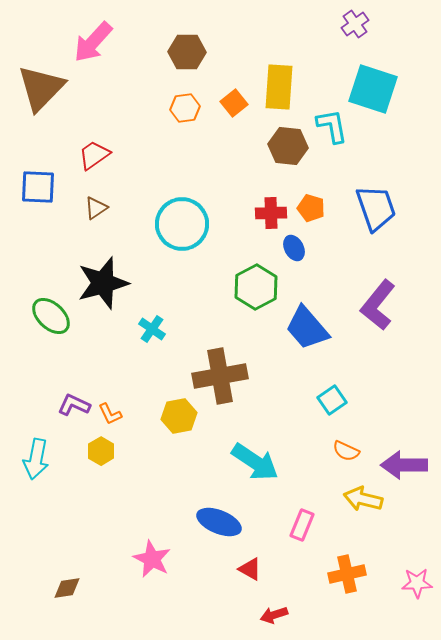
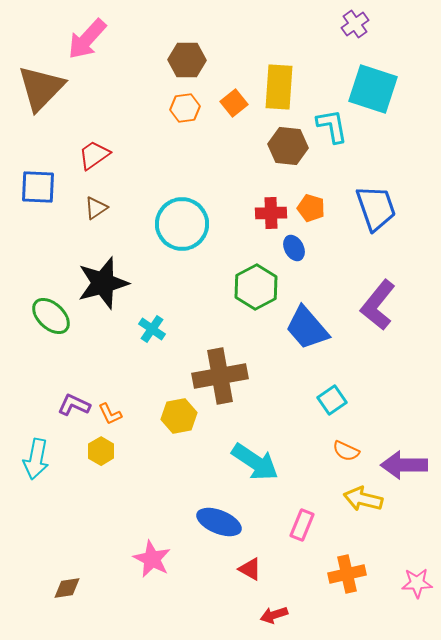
pink arrow at (93, 42): moved 6 px left, 3 px up
brown hexagon at (187, 52): moved 8 px down
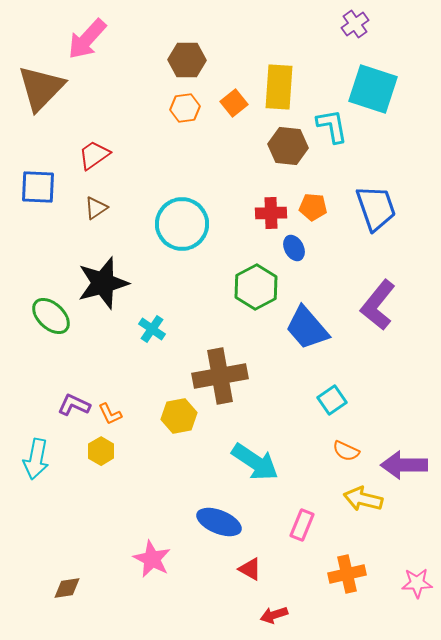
orange pentagon at (311, 208): moved 2 px right, 1 px up; rotated 12 degrees counterclockwise
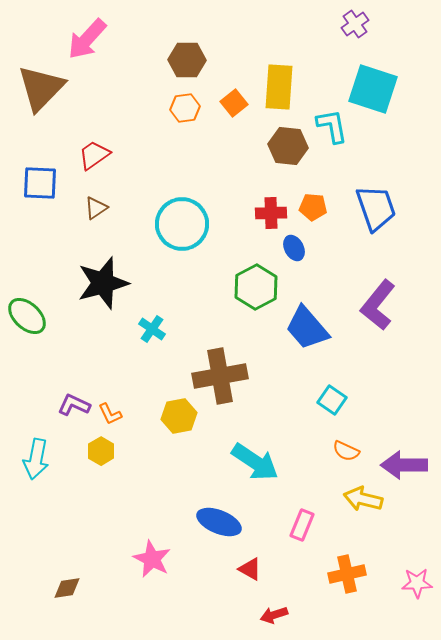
blue square at (38, 187): moved 2 px right, 4 px up
green ellipse at (51, 316): moved 24 px left
cyan square at (332, 400): rotated 20 degrees counterclockwise
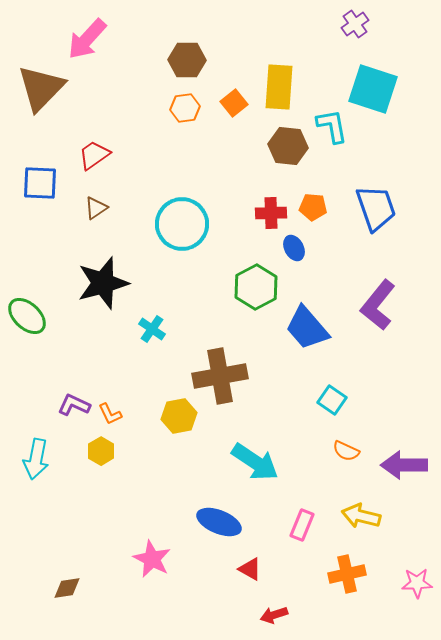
yellow arrow at (363, 499): moved 2 px left, 17 px down
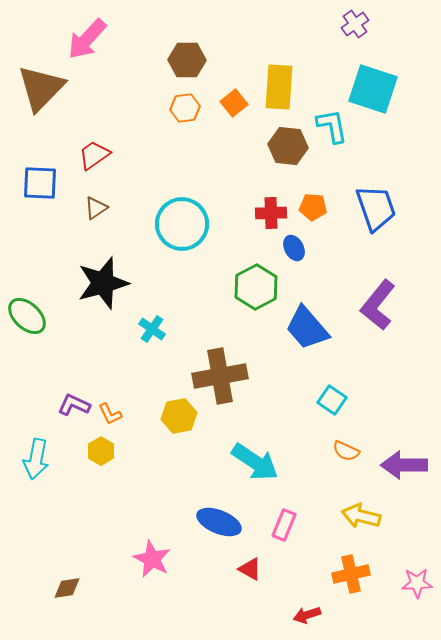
pink rectangle at (302, 525): moved 18 px left
orange cross at (347, 574): moved 4 px right
red arrow at (274, 615): moved 33 px right
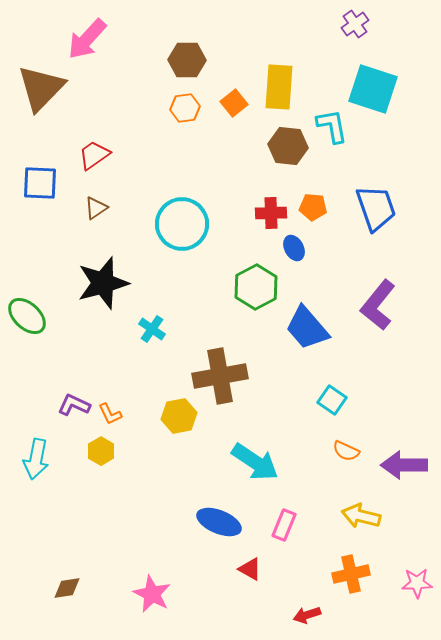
pink star at (152, 559): moved 35 px down
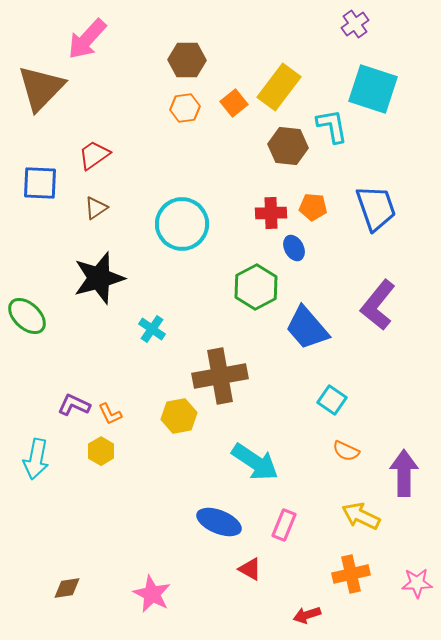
yellow rectangle at (279, 87): rotated 33 degrees clockwise
black star at (103, 283): moved 4 px left, 5 px up
purple arrow at (404, 465): moved 8 px down; rotated 90 degrees clockwise
yellow arrow at (361, 516): rotated 12 degrees clockwise
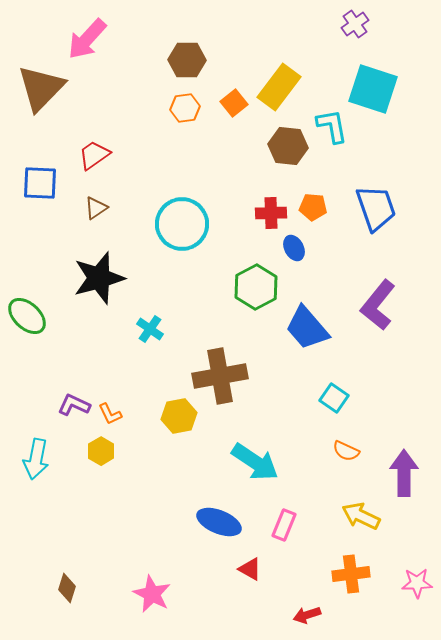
cyan cross at (152, 329): moved 2 px left
cyan square at (332, 400): moved 2 px right, 2 px up
orange cross at (351, 574): rotated 6 degrees clockwise
brown diamond at (67, 588): rotated 64 degrees counterclockwise
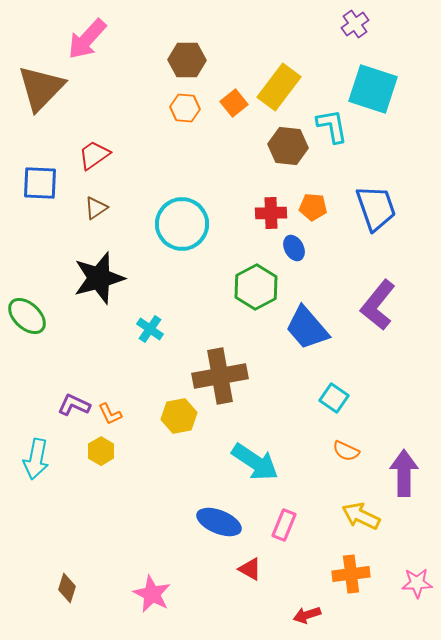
orange hexagon at (185, 108): rotated 12 degrees clockwise
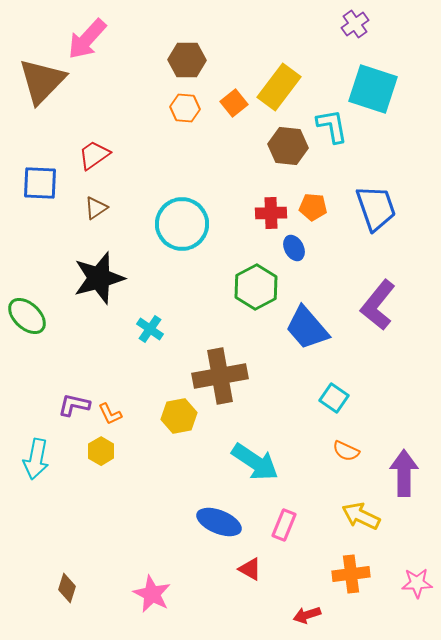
brown triangle at (41, 88): moved 1 px right, 7 px up
purple L-shape at (74, 405): rotated 12 degrees counterclockwise
